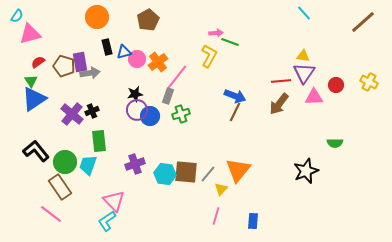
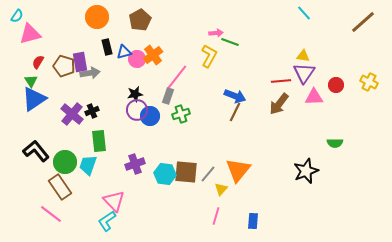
brown pentagon at (148, 20): moved 8 px left
red semicircle at (38, 62): rotated 24 degrees counterclockwise
orange cross at (158, 62): moved 5 px left, 7 px up
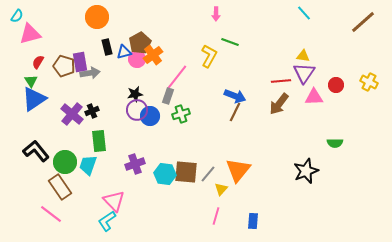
brown pentagon at (140, 20): moved 23 px down
pink arrow at (216, 33): moved 19 px up; rotated 96 degrees clockwise
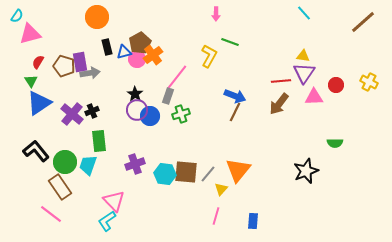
black star at (135, 94): rotated 28 degrees counterclockwise
blue triangle at (34, 99): moved 5 px right, 4 px down
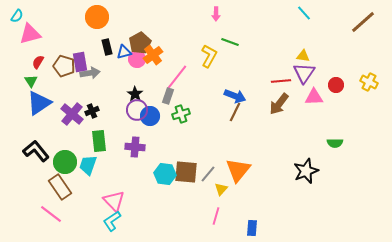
purple cross at (135, 164): moved 17 px up; rotated 24 degrees clockwise
cyan L-shape at (107, 221): moved 5 px right
blue rectangle at (253, 221): moved 1 px left, 7 px down
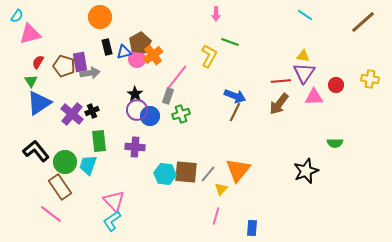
cyan line at (304, 13): moved 1 px right, 2 px down; rotated 14 degrees counterclockwise
orange circle at (97, 17): moved 3 px right
yellow cross at (369, 82): moved 1 px right, 3 px up; rotated 18 degrees counterclockwise
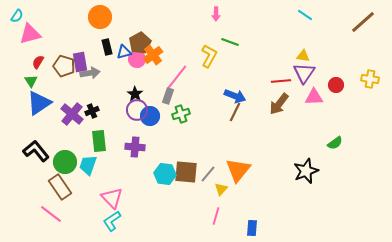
green semicircle at (335, 143): rotated 35 degrees counterclockwise
pink triangle at (114, 201): moved 2 px left, 3 px up
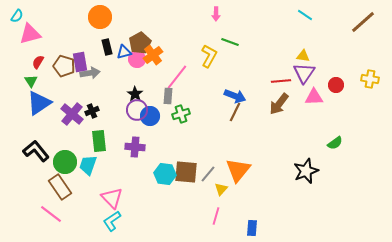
gray rectangle at (168, 96): rotated 14 degrees counterclockwise
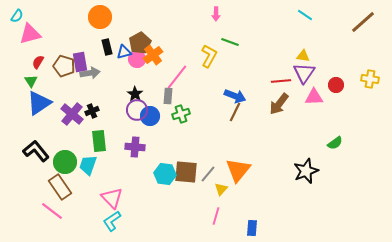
pink line at (51, 214): moved 1 px right, 3 px up
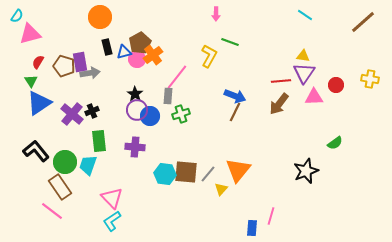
pink line at (216, 216): moved 55 px right
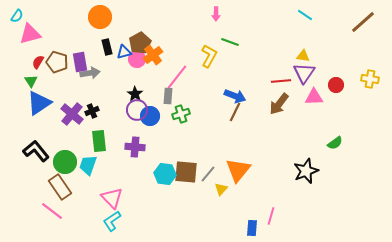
brown pentagon at (64, 66): moved 7 px left, 4 px up
